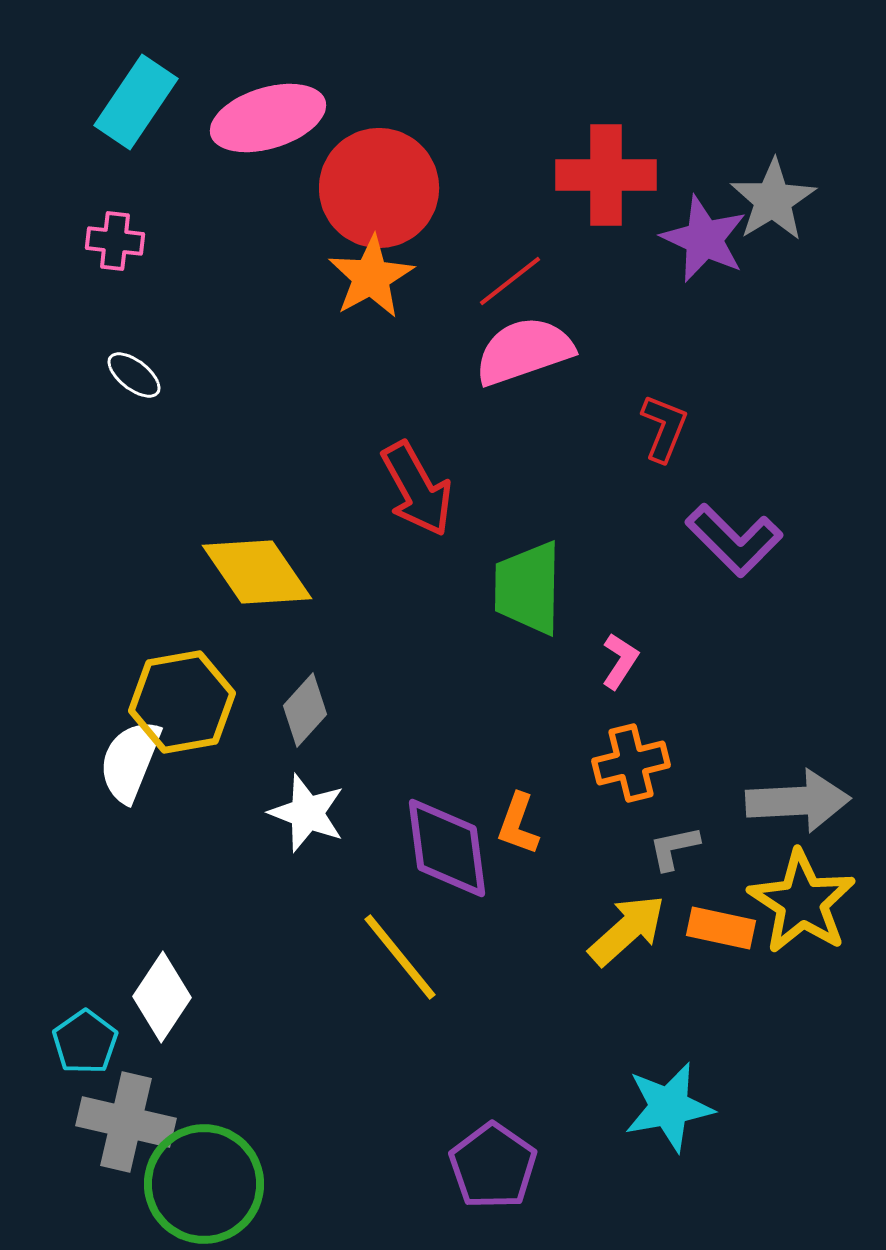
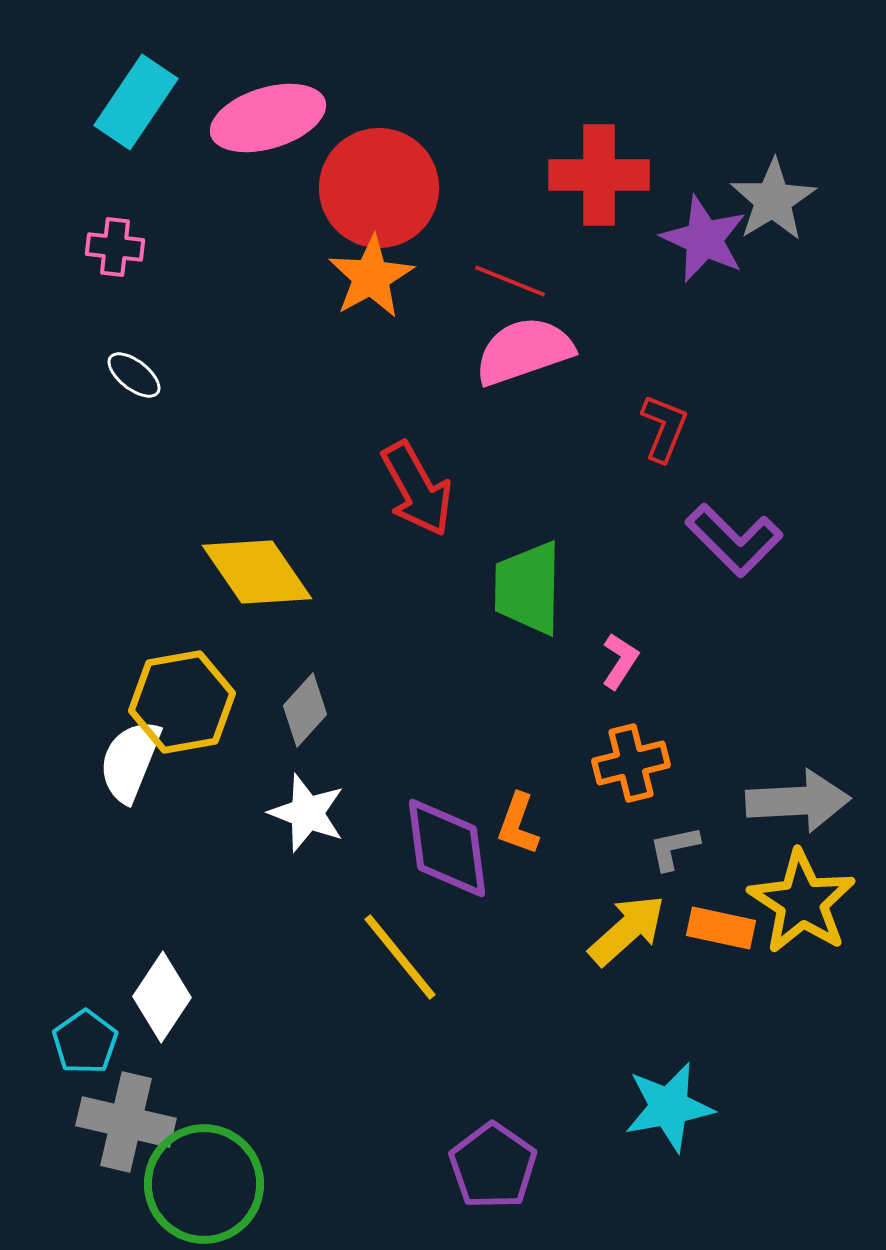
red cross: moved 7 px left
pink cross: moved 6 px down
red line: rotated 60 degrees clockwise
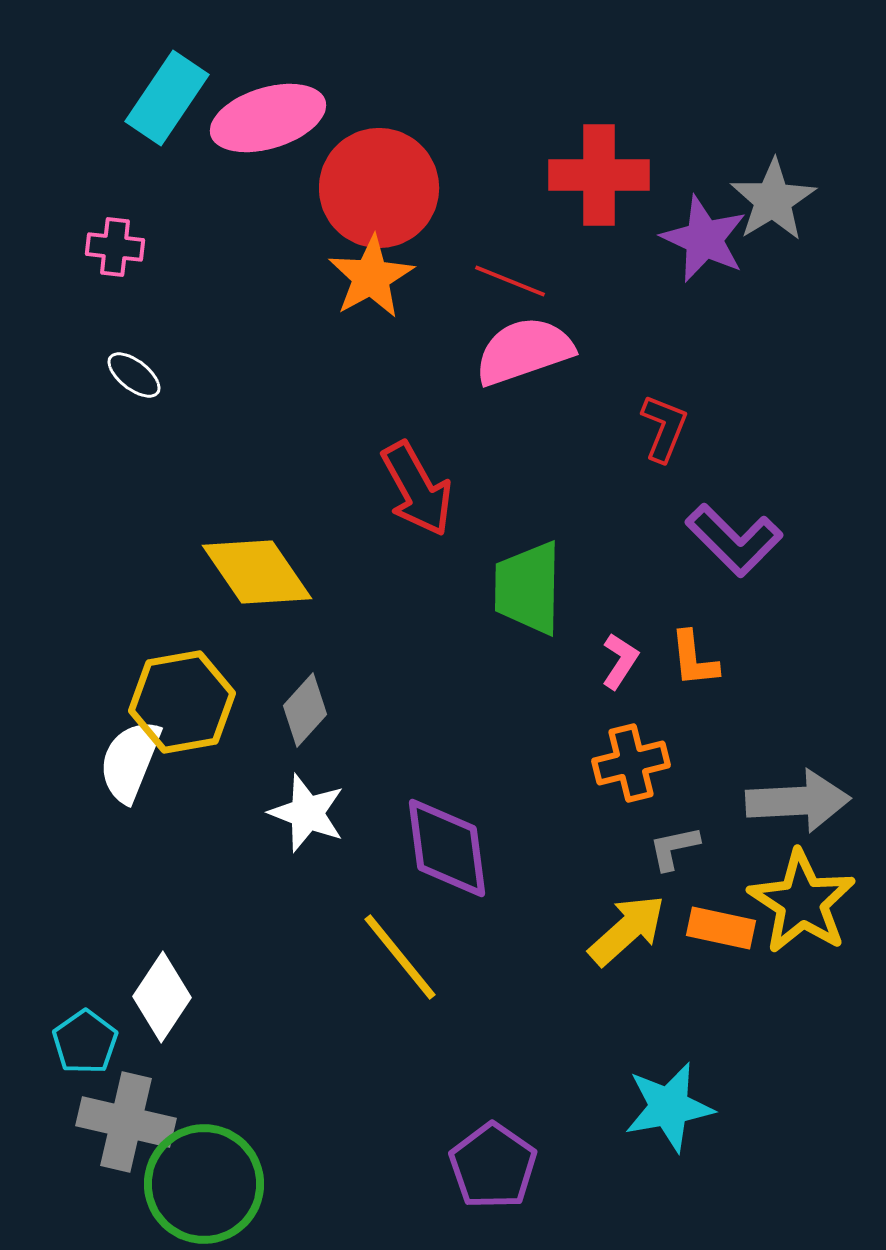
cyan rectangle: moved 31 px right, 4 px up
orange L-shape: moved 176 px right, 165 px up; rotated 26 degrees counterclockwise
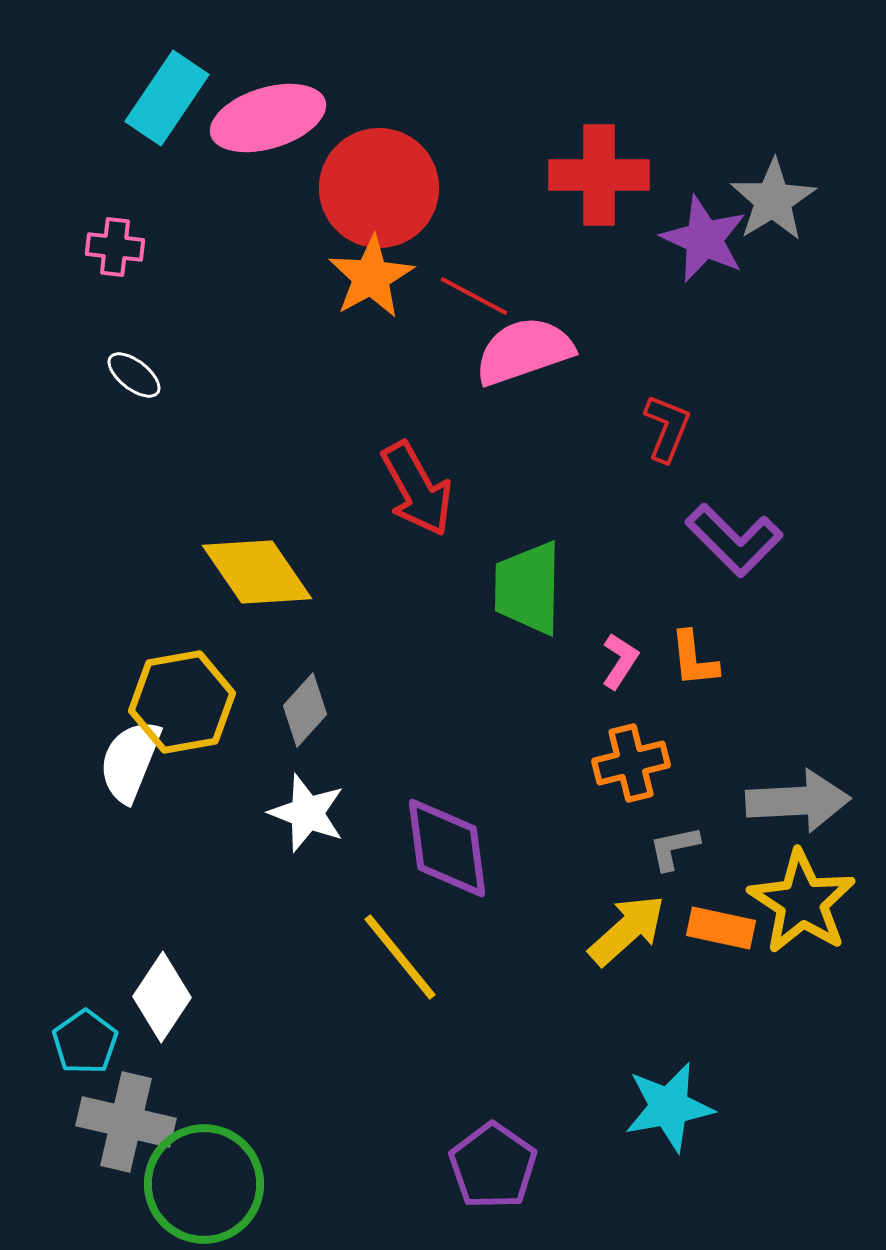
red line: moved 36 px left, 15 px down; rotated 6 degrees clockwise
red L-shape: moved 3 px right
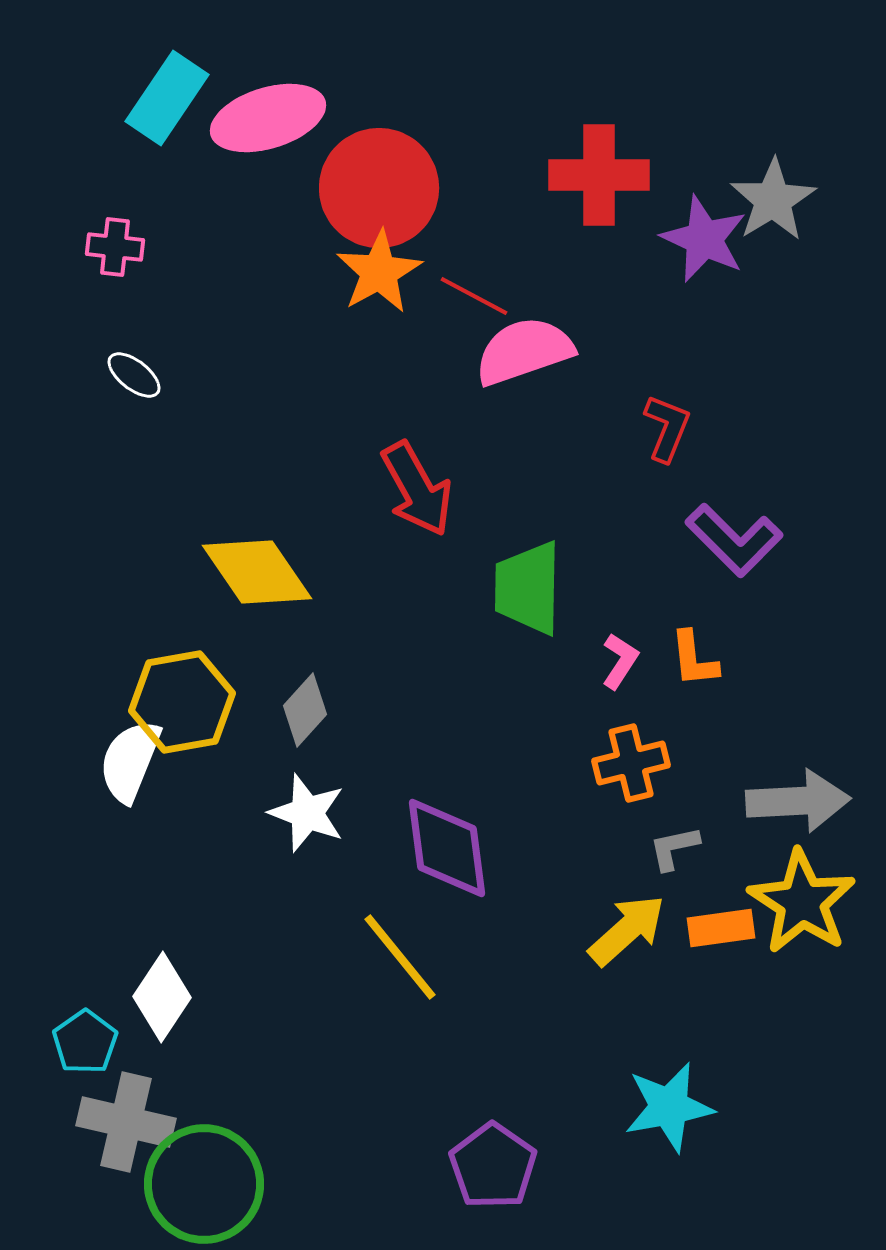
orange star: moved 8 px right, 5 px up
orange rectangle: rotated 20 degrees counterclockwise
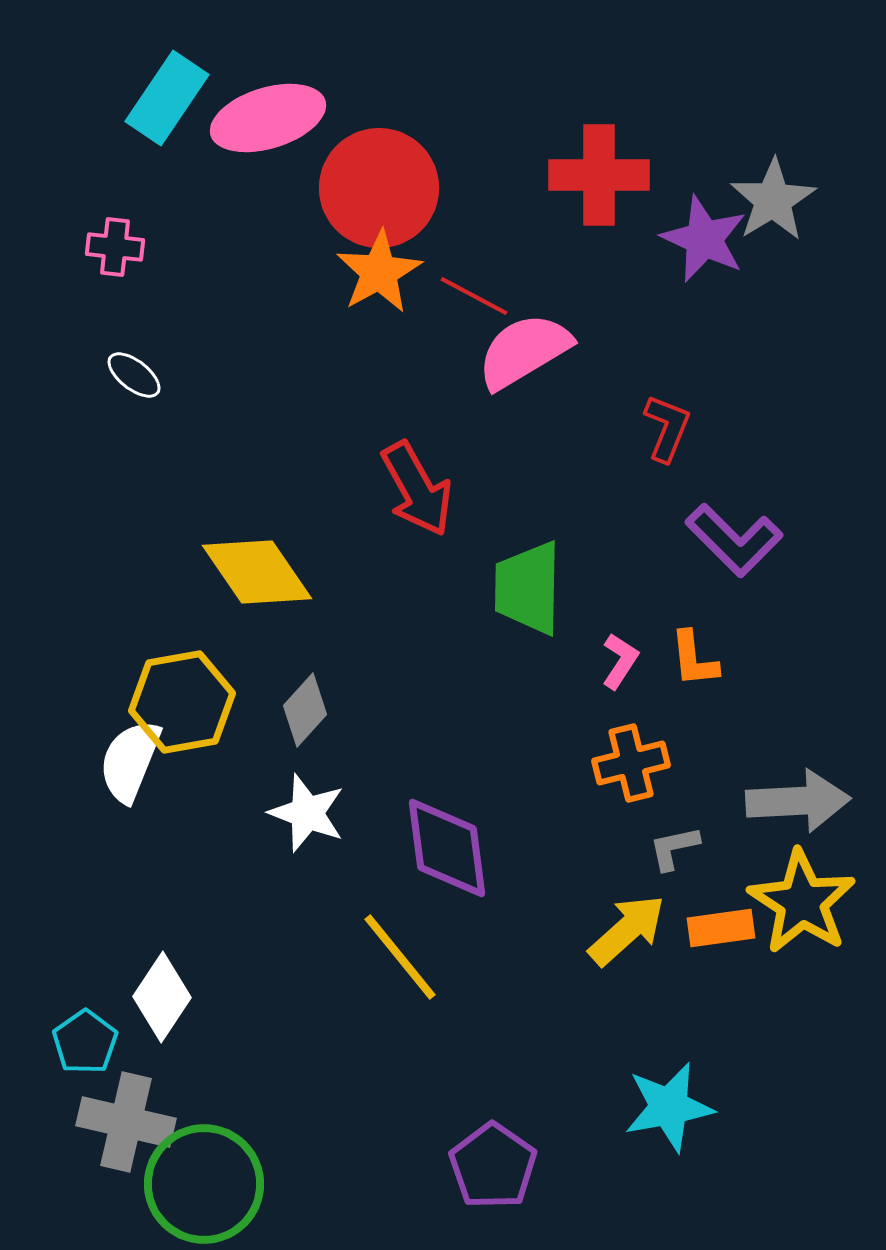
pink semicircle: rotated 12 degrees counterclockwise
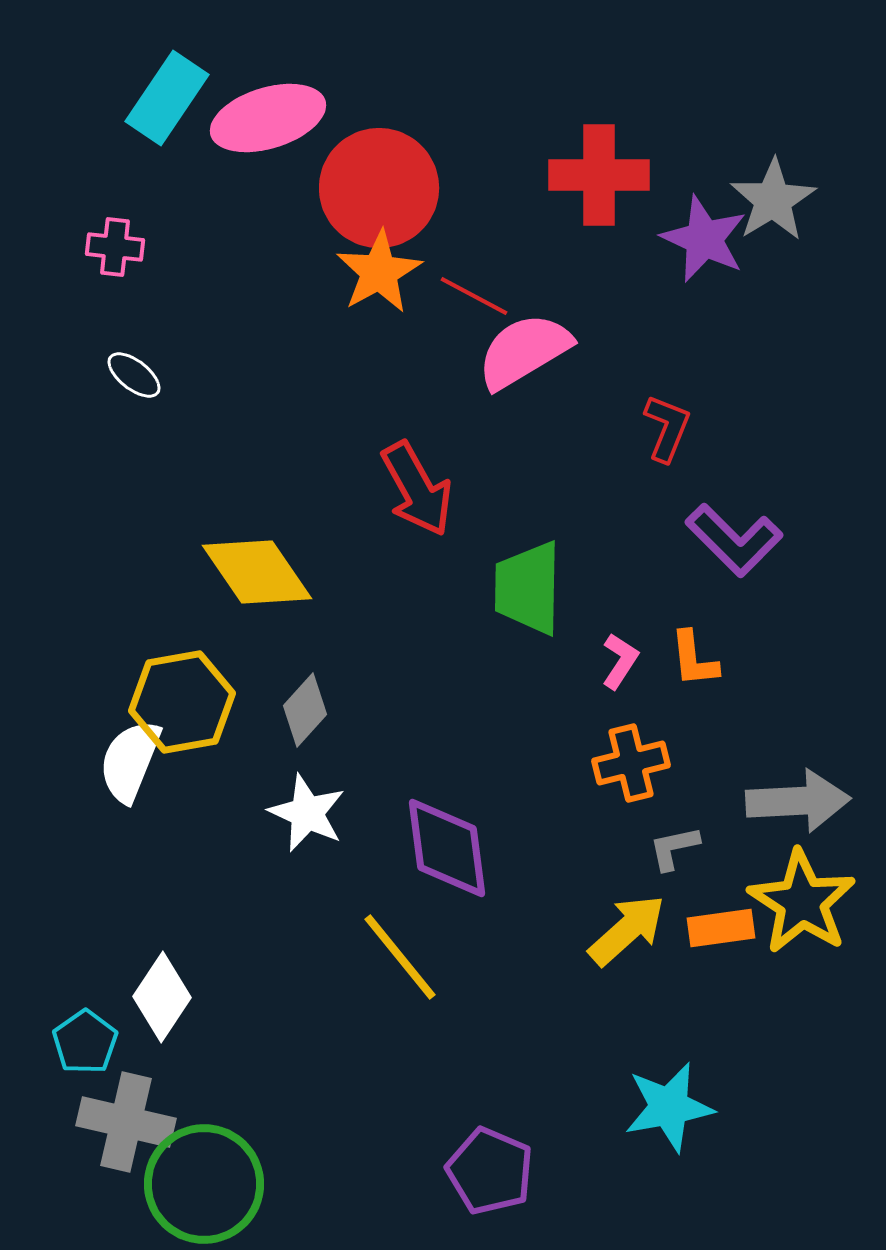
white star: rotated 4 degrees clockwise
purple pentagon: moved 3 px left, 5 px down; rotated 12 degrees counterclockwise
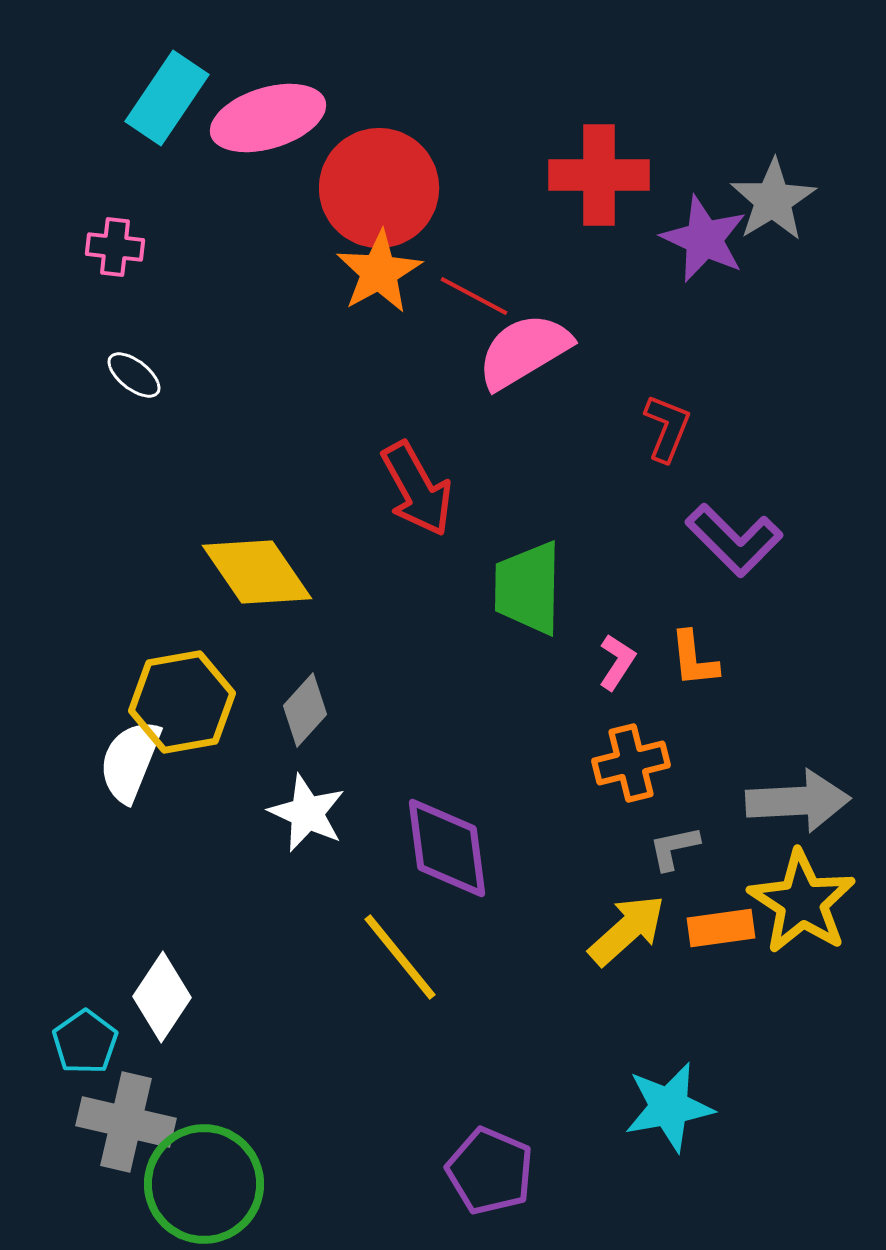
pink L-shape: moved 3 px left, 1 px down
